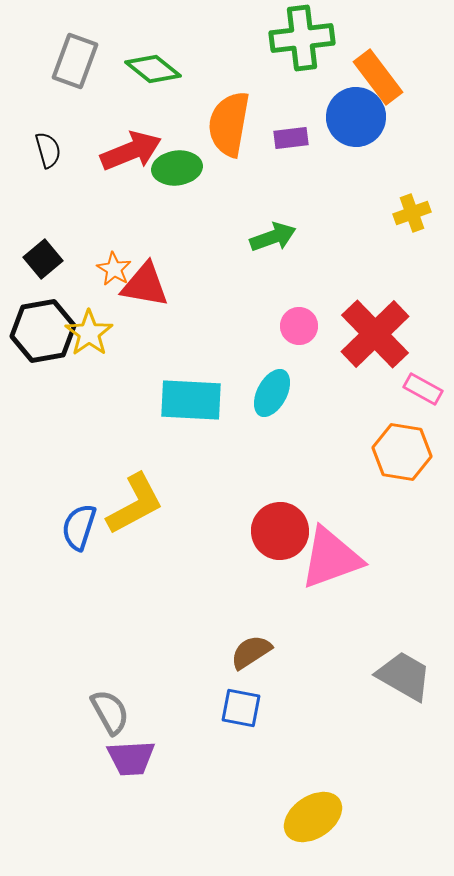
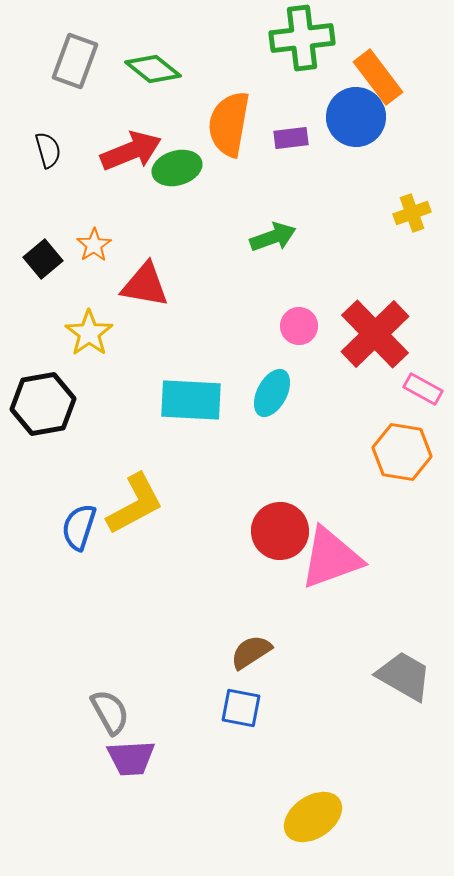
green ellipse: rotated 9 degrees counterclockwise
orange star: moved 20 px left, 24 px up; rotated 8 degrees clockwise
black hexagon: moved 73 px down
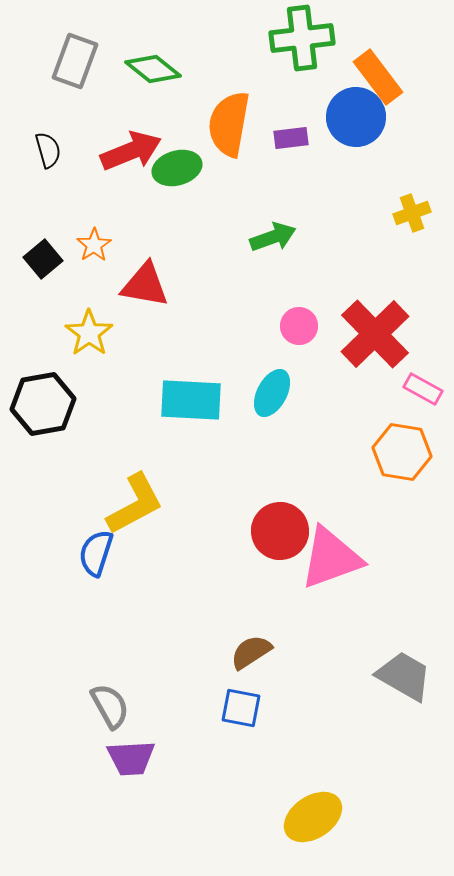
blue semicircle: moved 17 px right, 26 px down
gray semicircle: moved 6 px up
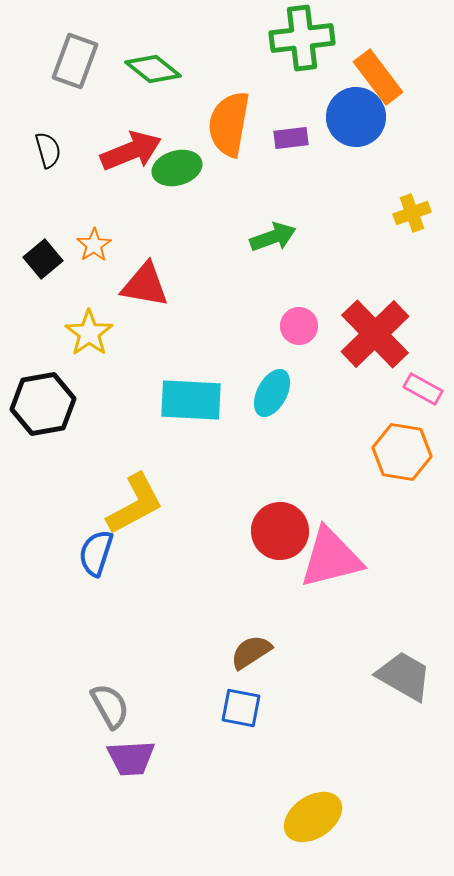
pink triangle: rotated 6 degrees clockwise
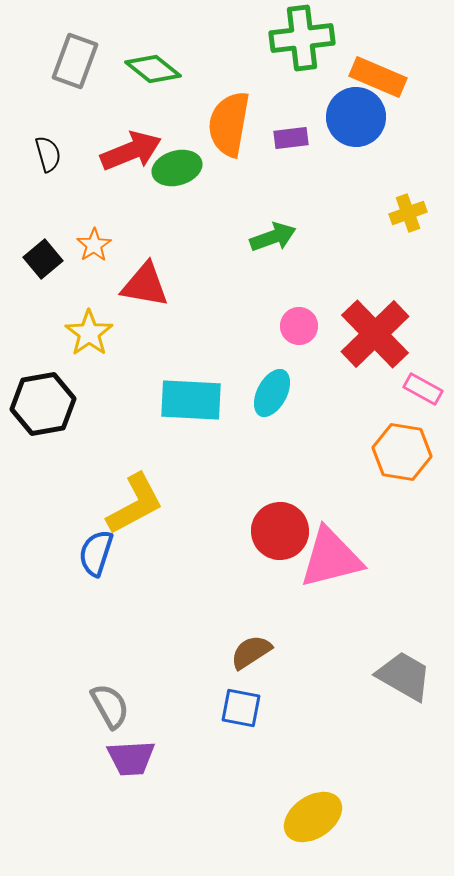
orange rectangle: rotated 30 degrees counterclockwise
black semicircle: moved 4 px down
yellow cross: moved 4 px left
